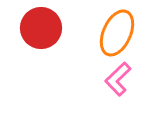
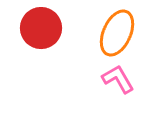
pink L-shape: rotated 104 degrees clockwise
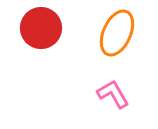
pink L-shape: moved 5 px left, 15 px down
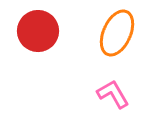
red circle: moved 3 px left, 3 px down
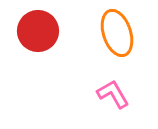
orange ellipse: rotated 42 degrees counterclockwise
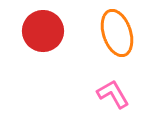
red circle: moved 5 px right
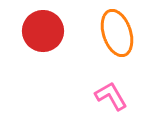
pink L-shape: moved 2 px left, 2 px down
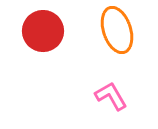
orange ellipse: moved 3 px up
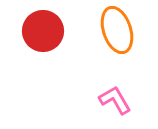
pink L-shape: moved 4 px right, 4 px down
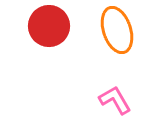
red circle: moved 6 px right, 5 px up
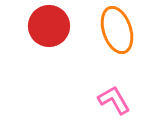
pink L-shape: moved 1 px left
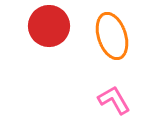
orange ellipse: moved 5 px left, 6 px down
